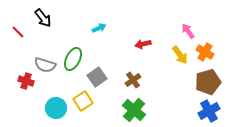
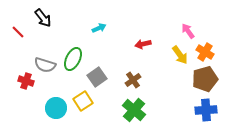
brown pentagon: moved 3 px left, 3 px up
blue cross: moved 3 px left, 1 px up; rotated 25 degrees clockwise
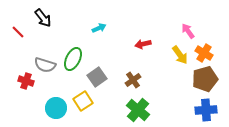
orange cross: moved 1 px left, 1 px down
green cross: moved 4 px right
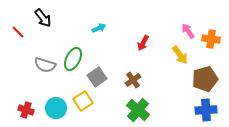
red arrow: moved 1 px up; rotated 49 degrees counterclockwise
orange cross: moved 7 px right, 14 px up; rotated 24 degrees counterclockwise
red cross: moved 29 px down
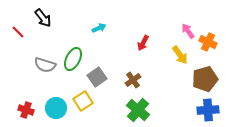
orange cross: moved 3 px left, 3 px down; rotated 18 degrees clockwise
blue cross: moved 2 px right
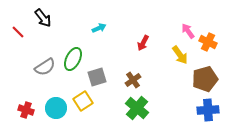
gray semicircle: moved 2 px down; rotated 50 degrees counterclockwise
gray square: rotated 18 degrees clockwise
green cross: moved 1 px left, 2 px up
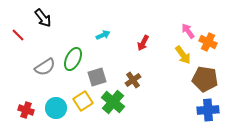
cyan arrow: moved 4 px right, 7 px down
red line: moved 3 px down
yellow arrow: moved 3 px right
brown pentagon: rotated 25 degrees clockwise
green cross: moved 24 px left, 6 px up
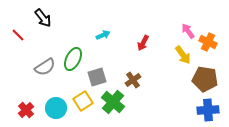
red cross: rotated 28 degrees clockwise
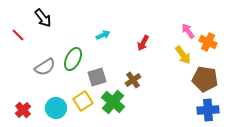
red cross: moved 3 px left
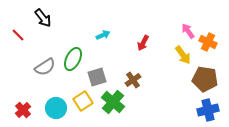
blue cross: rotated 10 degrees counterclockwise
